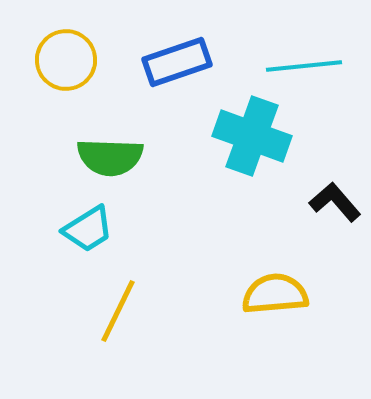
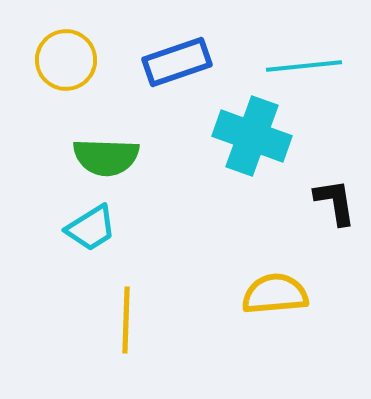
green semicircle: moved 4 px left
black L-shape: rotated 32 degrees clockwise
cyan trapezoid: moved 3 px right, 1 px up
yellow line: moved 8 px right, 9 px down; rotated 24 degrees counterclockwise
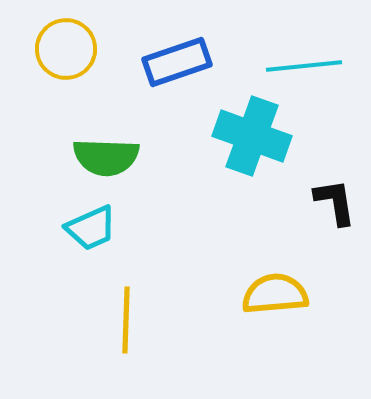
yellow circle: moved 11 px up
cyan trapezoid: rotated 8 degrees clockwise
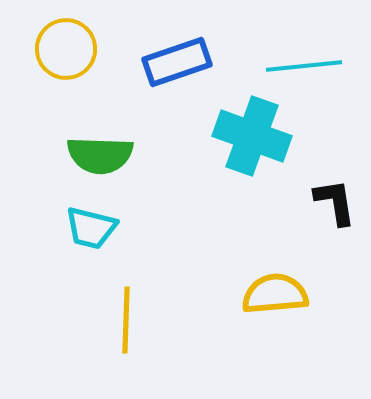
green semicircle: moved 6 px left, 2 px up
cyan trapezoid: rotated 38 degrees clockwise
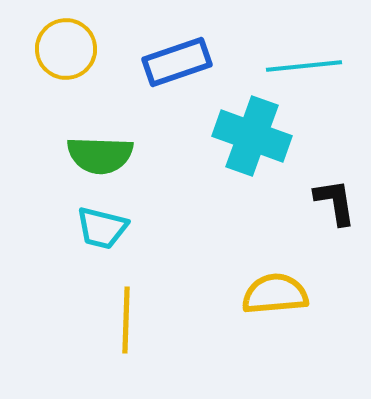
cyan trapezoid: moved 11 px right
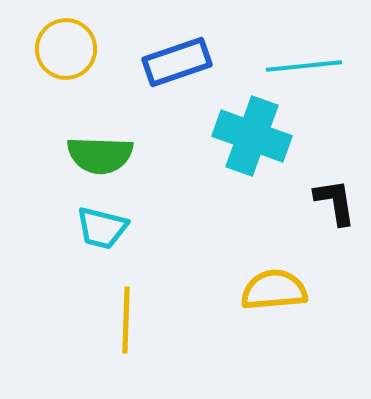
yellow semicircle: moved 1 px left, 4 px up
